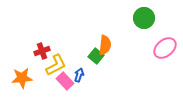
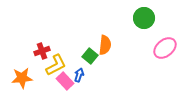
green square: moved 6 px left
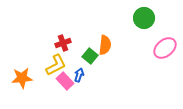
red cross: moved 21 px right, 8 px up
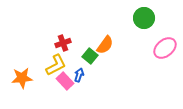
orange semicircle: rotated 30 degrees clockwise
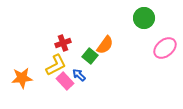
blue arrow: rotated 64 degrees counterclockwise
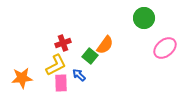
pink rectangle: moved 4 px left, 2 px down; rotated 42 degrees clockwise
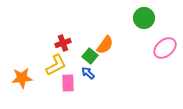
blue arrow: moved 9 px right, 2 px up
pink rectangle: moved 7 px right
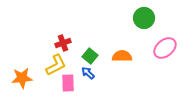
orange semicircle: moved 17 px right, 11 px down; rotated 126 degrees counterclockwise
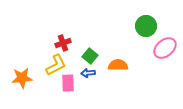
green circle: moved 2 px right, 8 px down
orange semicircle: moved 4 px left, 9 px down
blue arrow: rotated 48 degrees counterclockwise
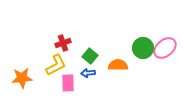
green circle: moved 3 px left, 22 px down
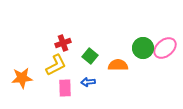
blue arrow: moved 9 px down
pink rectangle: moved 3 px left, 5 px down
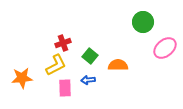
green circle: moved 26 px up
blue arrow: moved 2 px up
